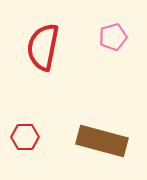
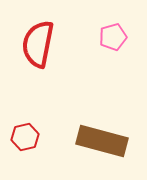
red semicircle: moved 5 px left, 3 px up
red hexagon: rotated 12 degrees counterclockwise
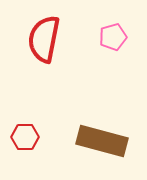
red semicircle: moved 6 px right, 5 px up
red hexagon: rotated 12 degrees clockwise
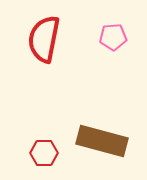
pink pentagon: rotated 12 degrees clockwise
red hexagon: moved 19 px right, 16 px down
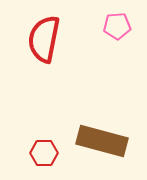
pink pentagon: moved 4 px right, 11 px up
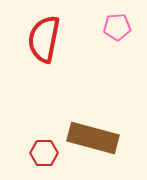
pink pentagon: moved 1 px down
brown rectangle: moved 9 px left, 3 px up
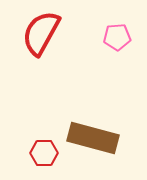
pink pentagon: moved 10 px down
red semicircle: moved 3 px left, 6 px up; rotated 18 degrees clockwise
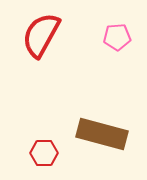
red semicircle: moved 2 px down
brown rectangle: moved 9 px right, 4 px up
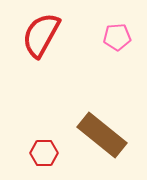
brown rectangle: moved 1 px down; rotated 24 degrees clockwise
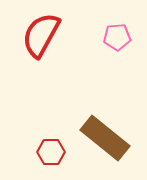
brown rectangle: moved 3 px right, 3 px down
red hexagon: moved 7 px right, 1 px up
